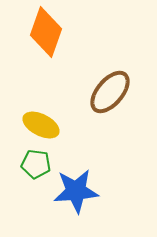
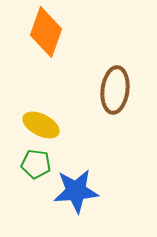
brown ellipse: moved 5 px right, 2 px up; rotated 33 degrees counterclockwise
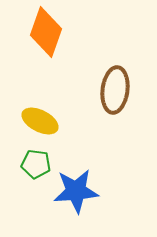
yellow ellipse: moved 1 px left, 4 px up
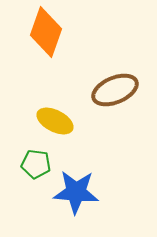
brown ellipse: rotated 60 degrees clockwise
yellow ellipse: moved 15 px right
blue star: moved 1 px down; rotated 9 degrees clockwise
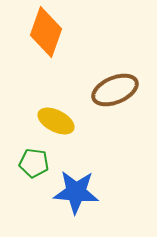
yellow ellipse: moved 1 px right
green pentagon: moved 2 px left, 1 px up
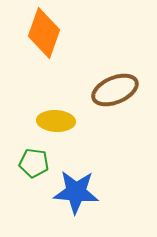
orange diamond: moved 2 px left, 1 px down
yellow ellipse: rotated 24 degrees counterclockwise
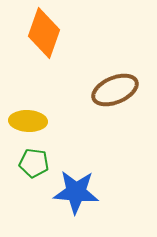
yellow ellipse: moved 28 px left
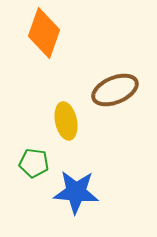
yellow ellipse: moved 38 px right; rotated 75 degrees clockwise
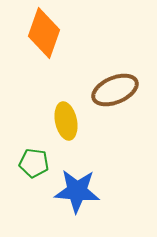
blue star: moved 1 px right, 1 px up
